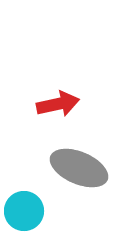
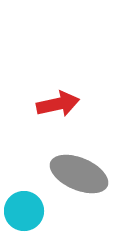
gray ellipse: moved 6 px down
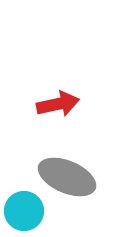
gray ellipse: moved 12 px left, 3 px down
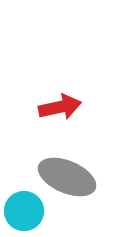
red arrow: moved 2 px right, 3 px down
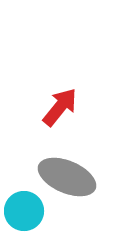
red arrow: rotated 39 degrees counterclockwise
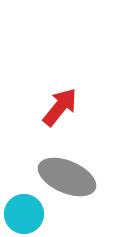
cyan circle: moved 3 px down
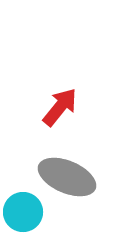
cyan circle: moved 1 px left, 2 px up
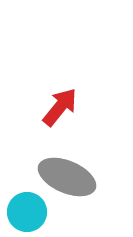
cyan circle: moved 4 px right
